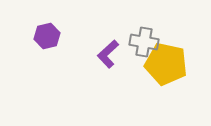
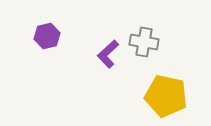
yellow pentagon: moved 32 px down
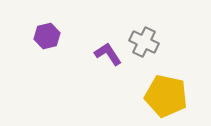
gray cross: rotated 16 degrees clockwise
purple L-shape: rotated 100 degrees clockwise
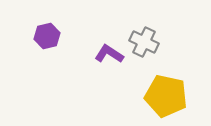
purple L-shape: moved 1 px right; rotated 24 degrees counterclockwise
